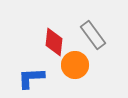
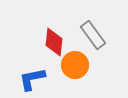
blue L-shape: moved 1 px right, 1 px down; rotated 8 degrees counterclockwise
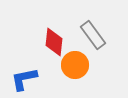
blue L-shape: moved 8 px left
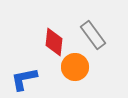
orange circle: moved 2 px down
